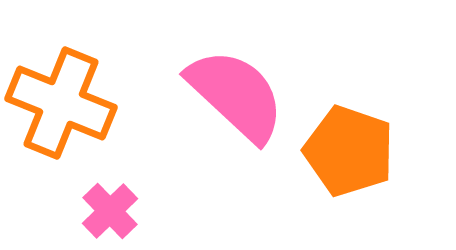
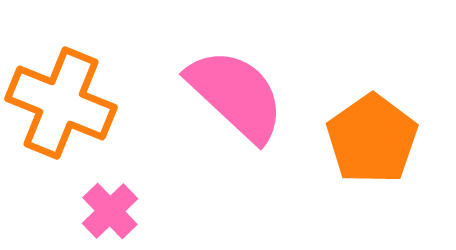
orange pentagon: moved 23 px right, 12 px up; rotated 18 degrees clockwise
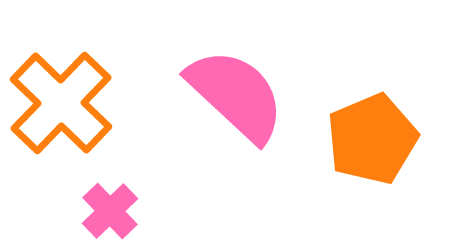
orange cross: rotated 22 degrees clockwise
orange pentagon: rotated 12 degrees clockwise
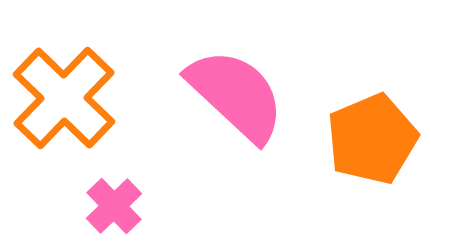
orange cross: moved 3 px right, 5 px up
pink cross: moved 4 px right, 5 px up
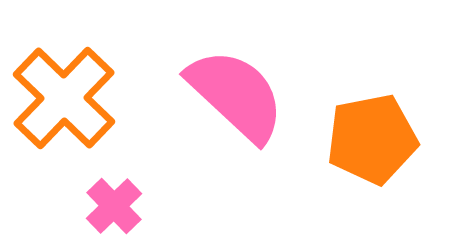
orange pentagon: rotated 12 degrees clockwise
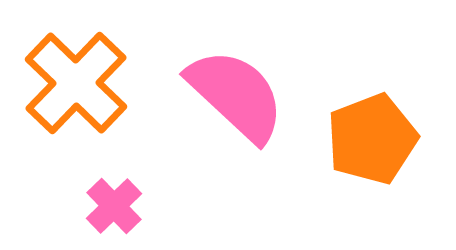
orange cross: moved 12 px right, 15 px up
orange pentagon: rotated 10 degrees counterclockwise
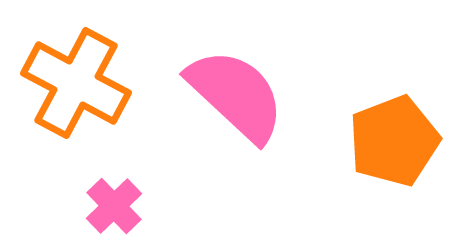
orange cross: rotated 16 degrees counterclockwise
orange pentagon: moved 22 px right, 2 px down
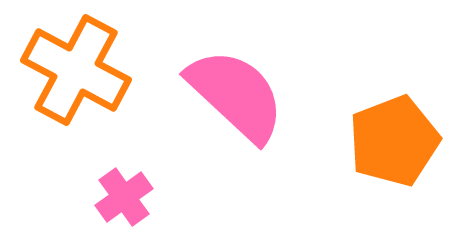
orange cross: moved 13 px up
pink cross: moved 10 px right, 9 px up; rotated 8 degrees clockwise
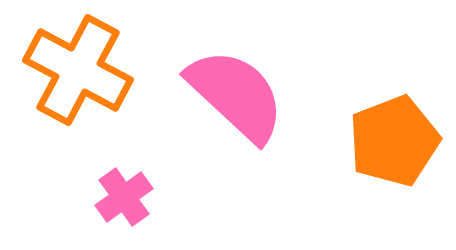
orange cross: moved 2 px right
